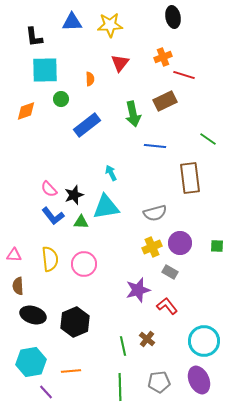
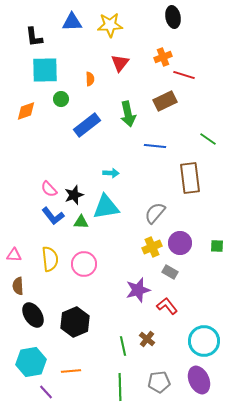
green arrow at (133, 114): moved 5 px left
cyan arrow at (111, 173): rotated 119 degrees clockwise
gray semicircle at (155, 213): rotated 145 degrees clockwise
black ellipse at (33, 315): rotated 40 degrees clockwise
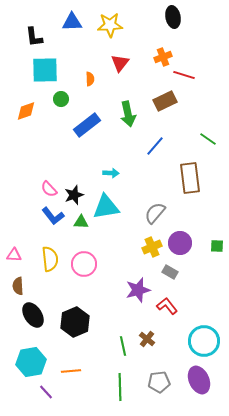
blue line at (155, 146): rotated 55 degrees counterclockwise
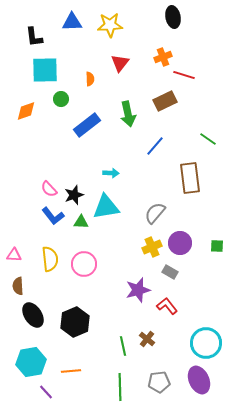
cyan circle at (204, 341): moved 2 px right, 2 px down
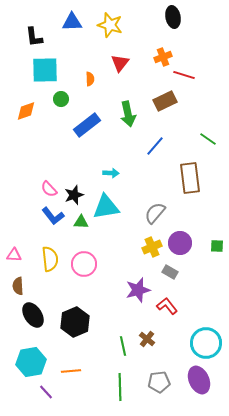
yellow star at (110, 25): rotated 20 degrees clockwise
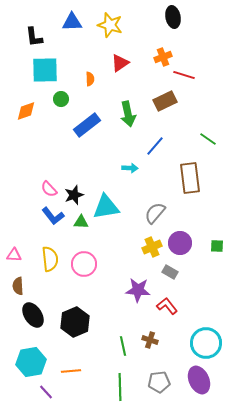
red triangle at (120, 63): rotated 18 degrees clockwise
cyan arrow at (111, 173): moved 19 px right, 5 px up
purple star at (138, 290): rotated 20 degrees clockwise
brown cross at (147, 339): moved 3 px right, 1 px down; rotated 21 degrees counterclockwise
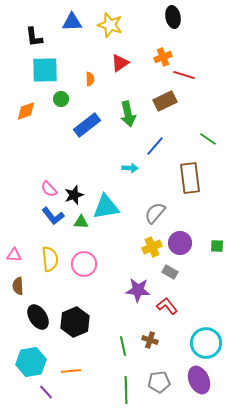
black ellipse at (33, 315): moved 5 px right, 2 px down
green line at (120, 387): moved 6 px right, 3 px down
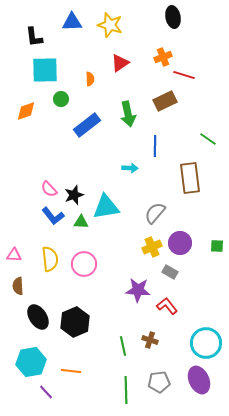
blue line at (155, 146): rotated 40 degrees counterclockwise
orange line at (71, 371): rotated 12 degrees clockwise
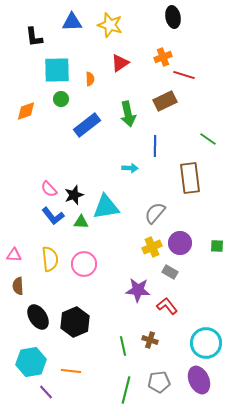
cyan square at (45, 70): moved 12 px right
green line at (126, 390): rotated 16 degrees clockwise
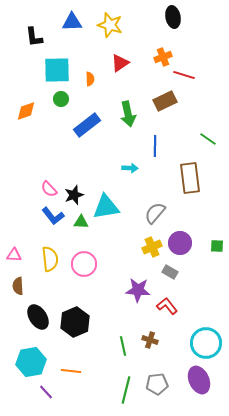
gray pentagon at (159, 382): moved 2 px left, 2 px down
